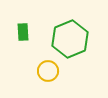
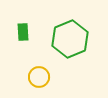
yellow circle: moved 9 px left, 6 px down
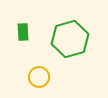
green hexagon: rotated 6 degrees clockwise
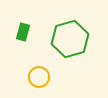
green rectangle: rotated 18 degrees clockwise
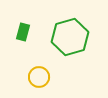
green hexagon: moved 2 px up
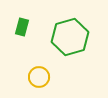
green rectangle: moved 1 px left, 5 px up
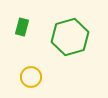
yellow circle: moved 8 px left
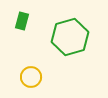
green rectangle: moved 6 px up
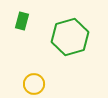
yellow circle: moved 3 px right, 7 px down
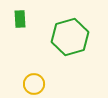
green rectangle: moved 2 px left, 2 px up; rotated 18 degrees counterclockwise
